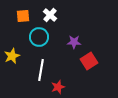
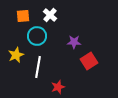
cyan circle: moved 2 px left, 1 px up
yellow star: moved 4 px right, 1 px up
white line: moved 3 px left, 3 px up
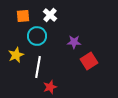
red star: moved 8 px left
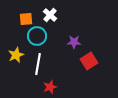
orange square: moved 3 px right, 3 px down
white line: moved 3 px up
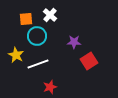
yellow star: rotated 21 degrees counterclockwise
white line: rotated 60 degrees clockwise
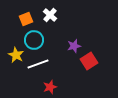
orange square: rotated 16 degrees counterclockwise
cyan circle: moved 3 px left, 4 px down
purple star: moved 4 px down; rotated 16 degrees counterclockwise
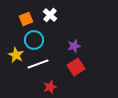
red square: moved 13 px left, 6 px down
